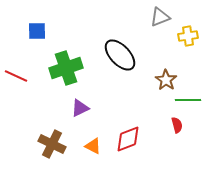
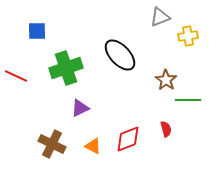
red semicircle: moved 11 px left, 4 px down
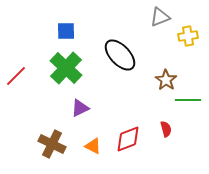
blue square: moved 29 px right
green cross: rotated 28 degrees counterclockwise
red line: rotated 70 degrees counterclockwise
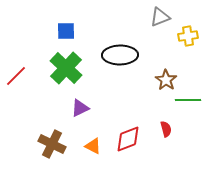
black ellipse: rotated 48 degrees counterclockwise
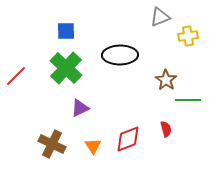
orange triangle: rotated 30 degrees clockwise
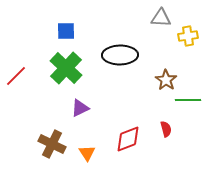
gray triangle: moved 1 px right, 1 px down; rotated 25 degrees clockwise
orange triangle: moved 6 px left, 7 px down
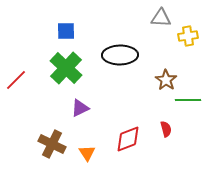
red line: moved 4 px down
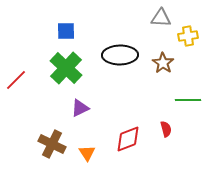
brown star: moved 3 px left, 17 px up
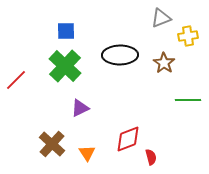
gray triangle: rotated 25 degrees counterclockwise
brown star: moved 1 px right
green cross: moved 1 px left, 2 px up
red semicircle: moved 15 px left, 28 px down
brown cross: rotated 16 degrees clockwise
